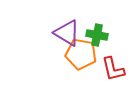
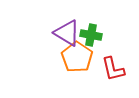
green cross: moved 6 px left
orange pentagon: moved 4 px left, 3 px down; rotated 24 degrees clockwise
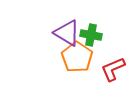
red L-shape: rotated 80 degrees clockwise
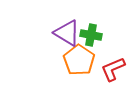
orange pentagon: moved 2 px right, 3 px down
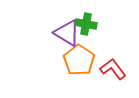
green cross: moved 5 px left, 11 px up
red L-shape: rotated 76 degrees clockwise
